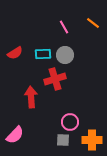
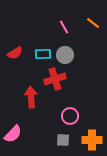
pink circle: moved 6 px up
pink semicircle: moved 2 px left, 1 px up
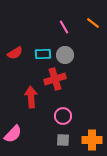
pink circle: moved 7 px left
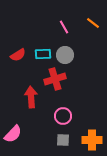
red semicircle: moved 3 px right, 2 px down
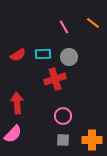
gray circle: moved 4 px right, 2 px down
red arrow: moved 14 px left, 6 px down
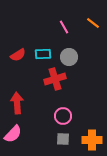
gray square: moved 1 px up
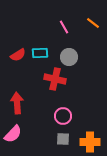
cyan rectangle: moved 3 px left, 1 px up
red cross: rotated 30 degrees clockwise
orange cross: moved 2 px left, 2 px down
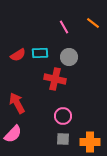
red arrow: rotated 25 degrees counterclockwise
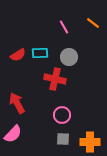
pink circle: moved 1 px left, 1 px up
